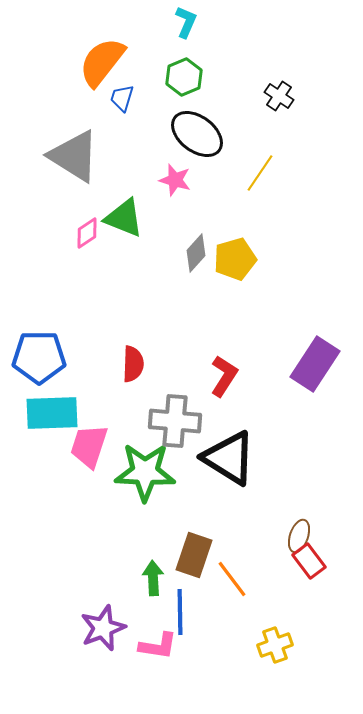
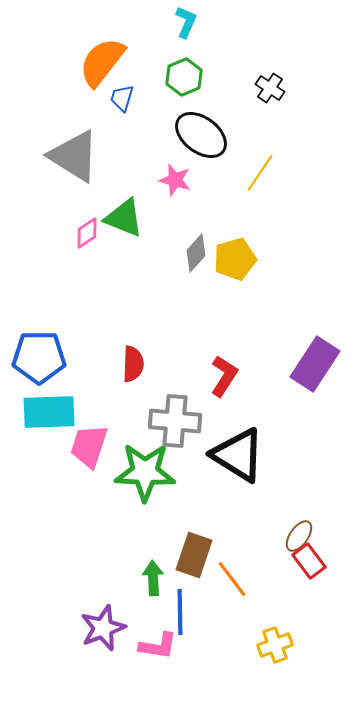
black cross: moved 9 px left, 8 px up
black ellipse: moved 4 px right, 1 px down
cyan rectangle: moved 3 px left, 1 px up
black triangle: moved 9 px right, 3 px up
brown ellipse: rotated 16 degrees clockwise
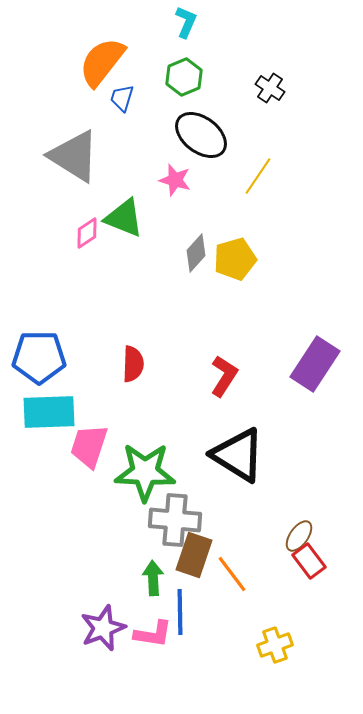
yellow line: moved 2 px left, 3 px down
gray cross: moved 99 px down
orange line: moved 5 px up
pink L-shape: moved 5 px left, 12 px up
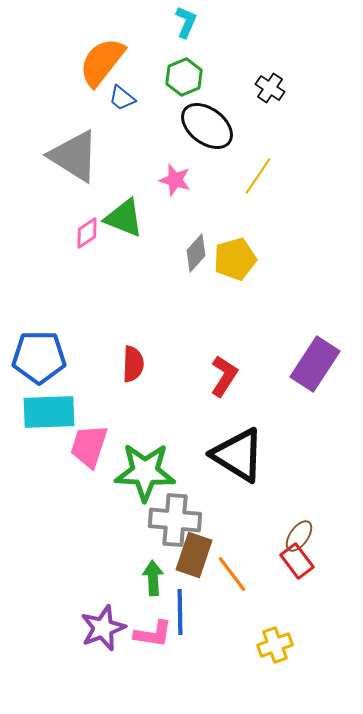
blue trapezoid: rotated 68 degrees counterclockwise
black ellipse: moved 6 px right, 9 px up
red rectangle: moved 12 px left
